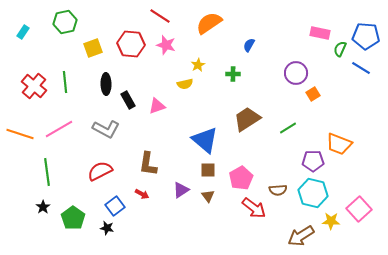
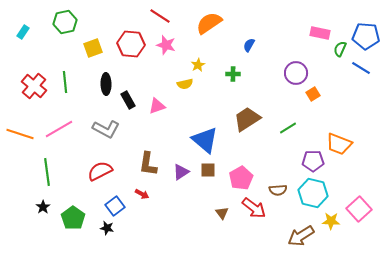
purple triangle at (181, 190): moved 18 px up
brown triangle at (208, 196): moved 14 px right, 17 px down
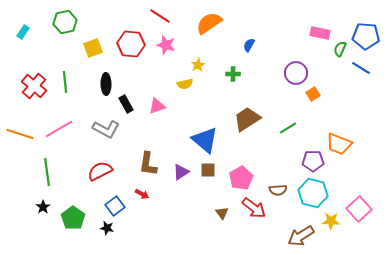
black rectangle at (128, 100): moved 2 px left, 4 px down
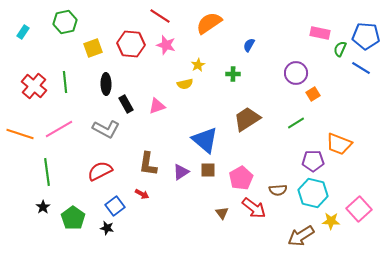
green line at (288, 128): moved 8 px right, 5 px up
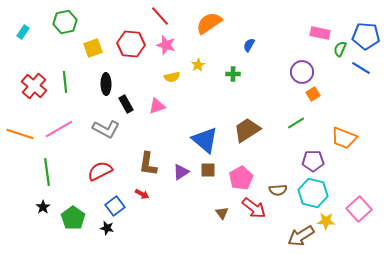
red line at (160, 16): rotated 15 degrees clockwise
purple circle at (296, 73): moved 6 px right, 1 px up
yellow semicircle at (185, 84): moved 13 px left, 7 px up
brown trapezoid at (247, 119): moved 11 px down
orange trapezoid at (339, 144): moved 5 px right, 6 px up
yellow star at (331, 221): moved 5 px left
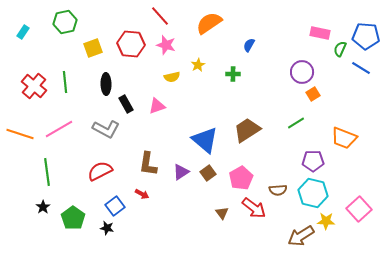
brown square at (208, 170): moved 3 px down; rotated 35 degrees counterclockwise
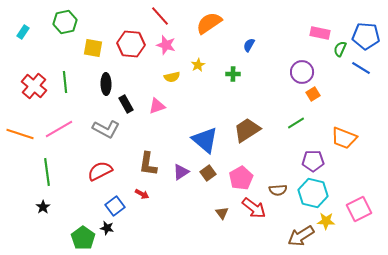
yellow square at (93, 48): rotated 30 degrees clockwise
pink square at (359, 209): rotated 15 degrees clockwise
green pentagon at (73, 218): moved 10 px right, 20 px down
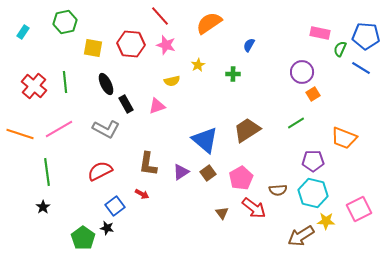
yellow semicircle at (172, 77): moved 4 px down
black ellipse at (106, 84): rotated 25 degrees counterclockwise
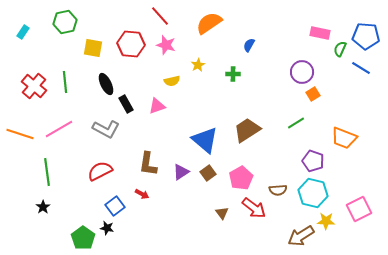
purple pentagon at (313, 161): rotated 20 degrees clockwise
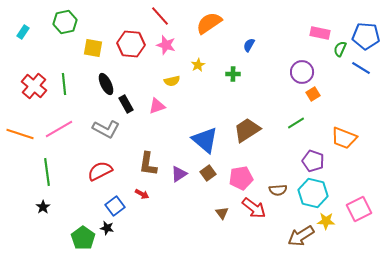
green line at (65, 82): moved 1 px left, 2 px down
purple triangle at (181, 172): moved 2 px left, 2 px down
pink pentagon at (241, 178): rotated 20 degrees clockwise
